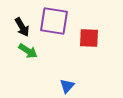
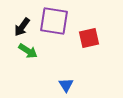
black arrow: rotated 66 degrees clockwise
red square: rotated 15 degrees counterclockwise
blue triangle: moved 1 px left, 1 px up; rotated 14 degrees counterclockwise
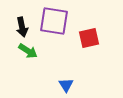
black arrow: rotated 48 degrees counterclockwise
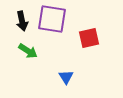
purple square: moved 2 px left, 2 px up
black arrow: moved 6 px up
blue triangle: moved 8 px up
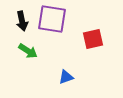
red square: moved 4 px right, 1 px down
blue triangle: rotated 42 degrees clockwise
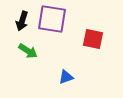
black arrow: rotated 30 degrees clockwise
red square: rotated 25 degrees clockwise
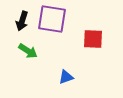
red square: rotated 10 degrees counterclockwise
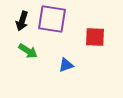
red square: moved 2 px right, 2 px up
blue triangle: moved 12 px up
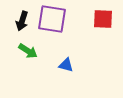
red square: moved 8 px right, 18 px up
blue triangle: rotated 35 degrees clockwise
